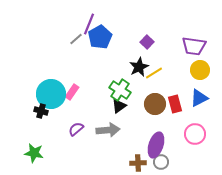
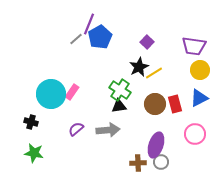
black triangle: rotated 28 degrees clockwise
black cross: moved 10 px left, 11 px down
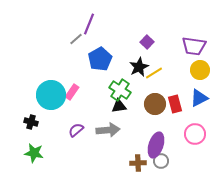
blue pentagon: moved 22 px down
cyan circle: moved 1 px down
purple semicircle: moved 1 px down
gray circle: moved 1 px up
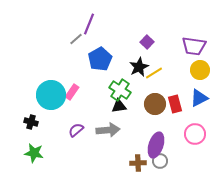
gray circle: moved 1 px left
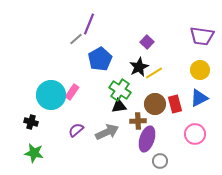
purple trapezoid: moved 8 px right, 10 px up
gray arrow: moved 1 px left, 2 px down; rotated 20 degrees counterclockwise
purple ellipse: moved 9 px left, 6 px up
brown cross: moved 42 px up
